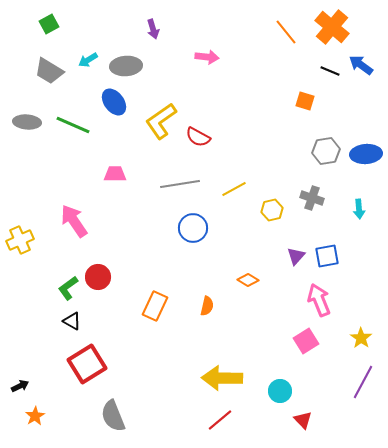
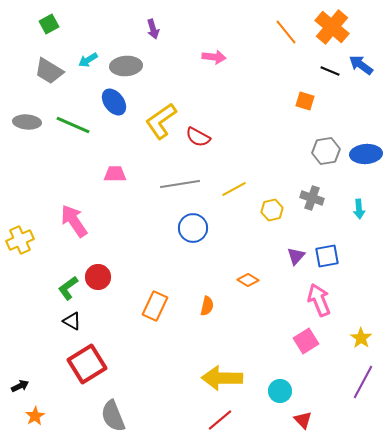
pink arrow at (207, 57): moved 7 px right
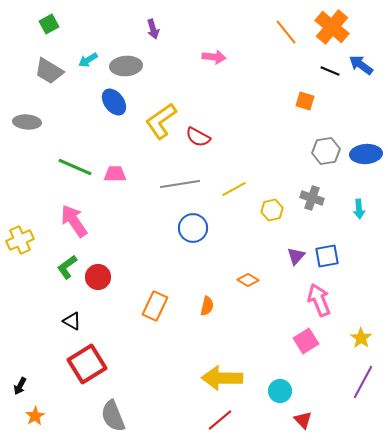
green line at (73, 125): moved 2 px right, 42 px down
green L-shape at (68, 288): moved 1 px left, 21 px up
black arrow at (20, 386): rotated 144 degrees clockwise
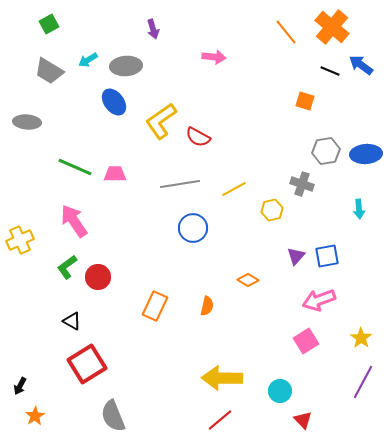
gray cross at (312, 198): moved 10 px left, 14 px up
pink arrow at (319, 300): rotated 88 degrees counterclockwise
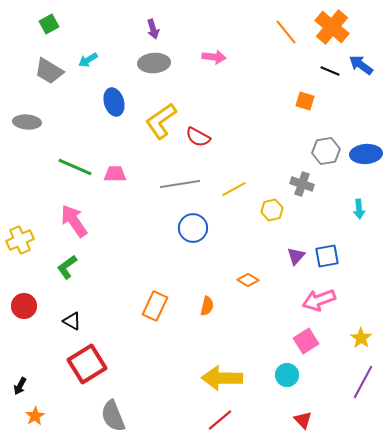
gray ellipse at (126, 66): moved 28 px right, 3 px up
blue ellipse at (114, 102): rotated 20 degrees clockwise
red circle at (98, 277): moved 74 px left, 29 px down
cyan circle at (280, 391): moved 7 px right, 16 px up
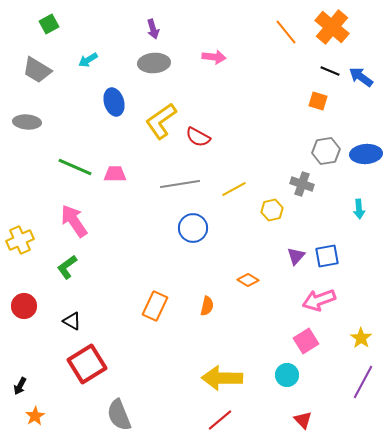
blue arrow at (361, 65): moved 12 px down
gray trapezoid at (49, 71): moved 12 px left, 1 px up
orange square at (305, 101): moved 13 px right
gray semicircle at (113, 416): moved 6 px right, 1 px up
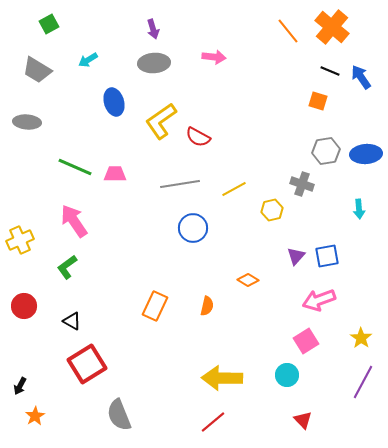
orange line at (286, 32): moved 2 px right, 1 px up
blue arrow at (361, 77): rotated 20 degrees clockwise
red line at (220, 420): moved 7 px left, 2 px down
